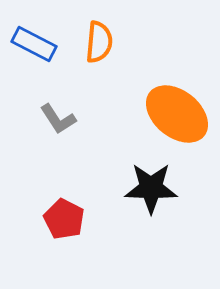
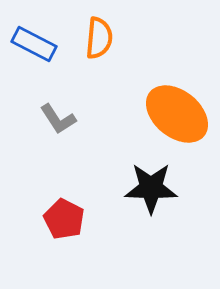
orange semicircle: moved 4 px up
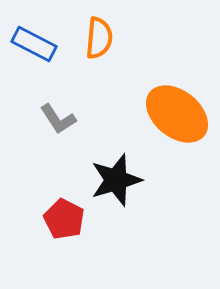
black star: moved 35 px left, 8 px up; rotated 18 degrees counterclockwise
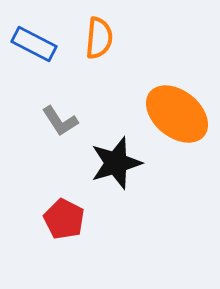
gray L-shape: moved 2 px right, 2 px down
black star: moved 17 px up
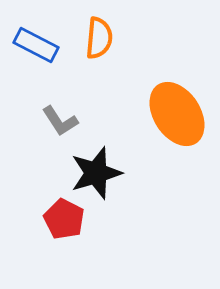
blue rectangle: moved 2 px right, 1 px down
orange ellipse: rotated 18 degrees clockwise
black star: moved 20 px left, 10 px down
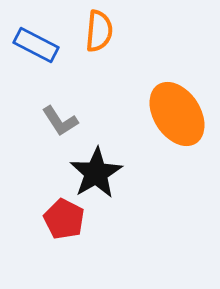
orange semicircle: moved 7 px up
black star: rotated 14 degrees counterclockwise
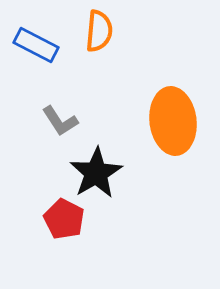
orange ellipse: moved 4 px left, 7 px down; rotated 26 degrees clockwise
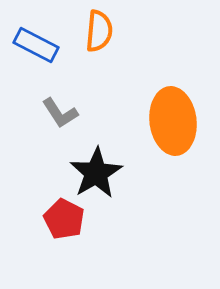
gray L-shape: moved 8 px up
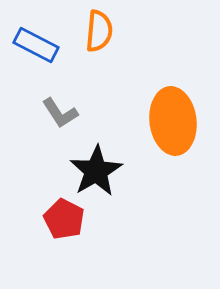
black star: moved 2 px up
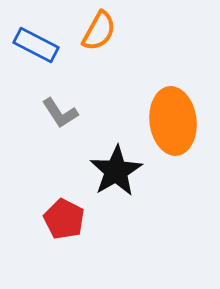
orange semicircle: rotated 24 degrees clockwise
black star: moved 20 px right
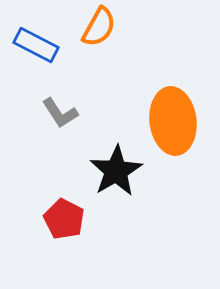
orange semicircle: moved 4 px up
